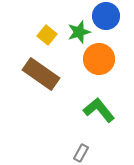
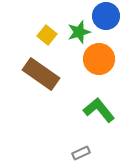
gray rectangle: rotated 36 degrees clockwise
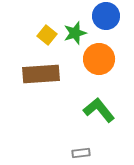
green star: moved 4 px left, 1 px down
brown rectangle: rotated 39 degrees counterclockwise
gray rectangle: rotated 18 degrees clockwise
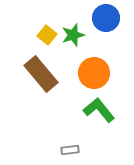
blue circle: moved 2 px down
green star: moved 2 px left, 2 px down
orange circle: moved 5 px left, 14 px down
brown rectangle: rotated 54 degrees clockwise
gray rectangle: moved 11 px left, 3 px up
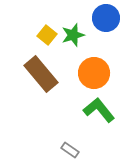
gray rectangle: rotated 42 degrees clockwise
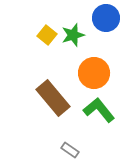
brown rectangle: moved 12 px right, 24 px down
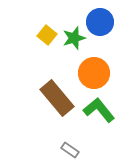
blue circle: moved 6 px left, 4 px down
green star: moved 1 px right, 3 px down
brown rectangle: moved 4 px right
